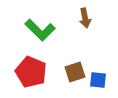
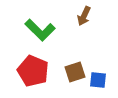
brown arrow: moved 1 px left, 2 px up; rotated 36 degrees clockwise
red pentagon: moved 2 px right, 1 px up
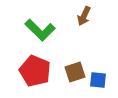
red pentagon: moved 2 px right
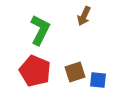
green L-shape: rotated 108 degrees counterclockwise
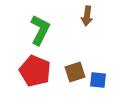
brown arrow: moved 3 px right; rotated 18 degrees counterclockwise
